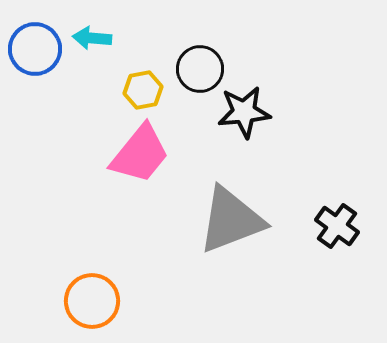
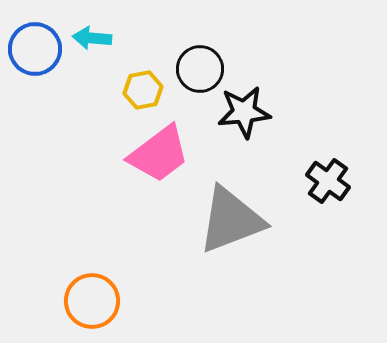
pink trapezoid: moved 19 px right; rotated 14 degrees clockwise
black cross: moved 9 px left, 45 px up
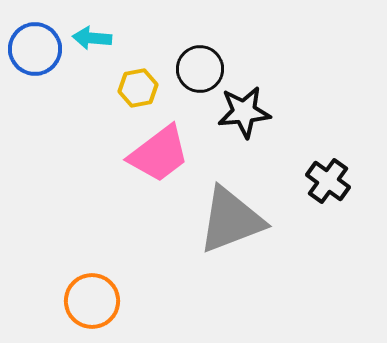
yellow hexagon: moved 5 px left, 2 px up
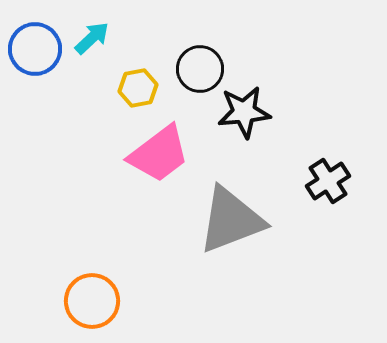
cyan arrow: rotated 132 degrees clockwise
black cross: rotated 21 degrees clockwise
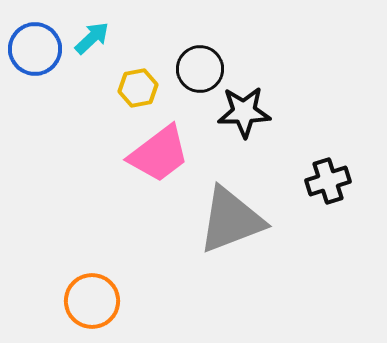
black star: rotated 4 degrees clockwise
black cross: rotated 15 degrees clockwise
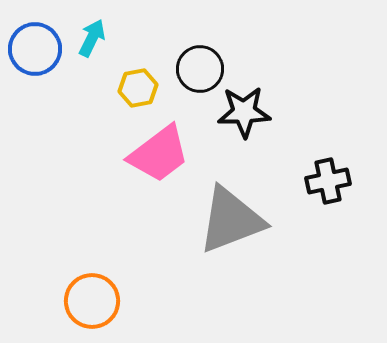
cyan arrow: rotated 21 degrees counterclockwise
black cross: rotated 6 degrees clockwise
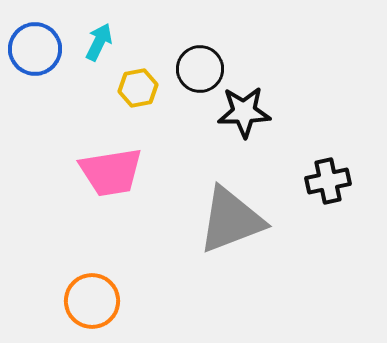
cyan arrow: moved 7 px right, 4 px down
pink trapezoid: moved 48 px left, 18 px down; rotated 28 degrees clockwise
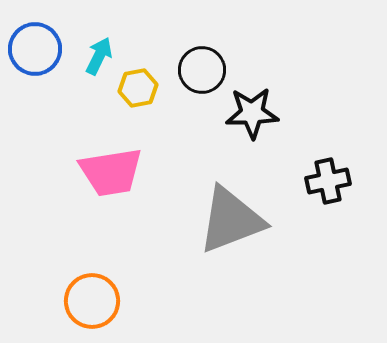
cyan arrow: moved 14 px down
black circle: moved 2 px right, 1 px down
black star: moved 8 px right, 1 px down
